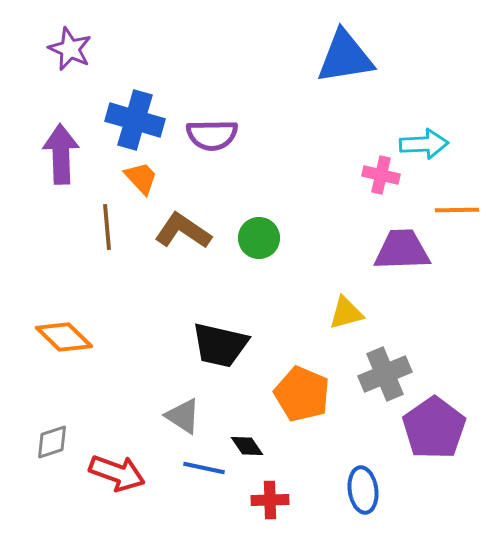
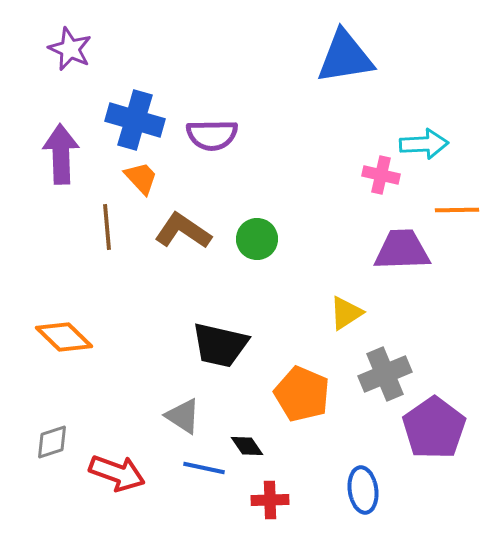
green circle: moved 2 px left, 1 px down
yellow triangle: rotated 18 degrees counterclockwise
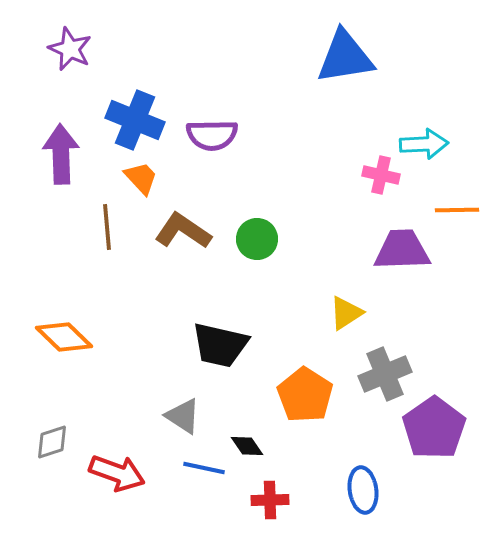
blue cross: rotated 6 degrees clockwise
orange pentagon: moved 3 px right, 1 px down; rotated 10 degrees clockwise
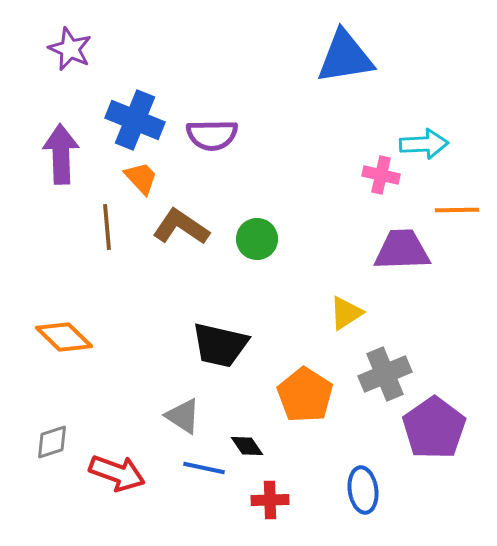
brown L-shape: moved 2 px left, 4 px up
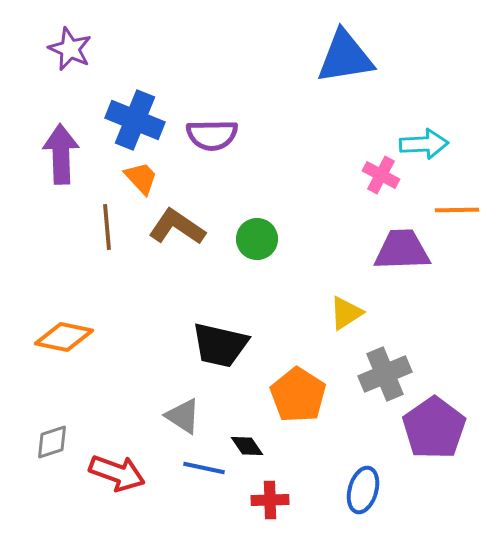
pink cross: rotated 15 degrees clockwise
brown L-shape: moved 4 px left
orange diamond: rotated 32 degrees counterclockwise
orange pentagon: moved 7 px left
blue ellipse: rotated 24 degrees clockwise
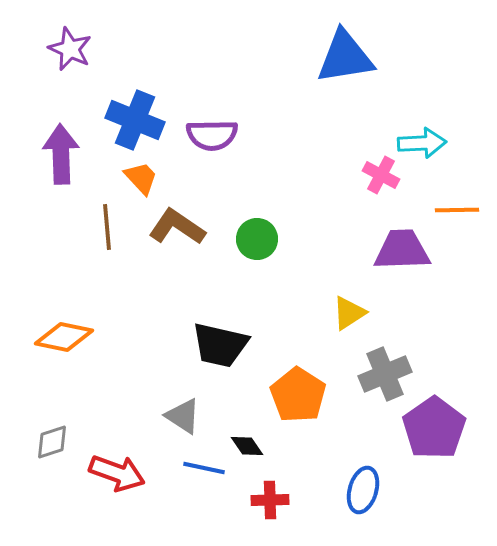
cyan arrow: moved 2 px left, 1 px up
yellow triangle: moved 3 px right
